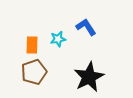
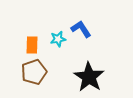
blue L-shape: moved 5 px left, 2 px down
black star: rotated 12 degrees counterclockwise
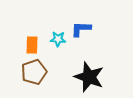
blue L-shape: rotated 55 degrees counterclockwise
cyan star: rotated 14 degrees clockwise
black star: rotated 12 degrees counterclockwise
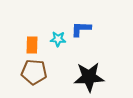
brown pentagon: rotated 25 degrees clockwise
black star: rotated 24 degrees counterclockwise
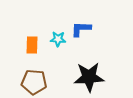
brown pentagon: moved 10 px down
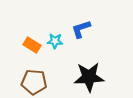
blue L-shape: rotated 20 degrees counterclockwise
cyan star: moved 3 px left, 2 px down
orange rectangle: rotated 60 degrees counterclockwise
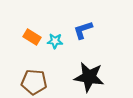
blue L-shape: moved 2 px right, 1 px down
orange rectangle: moved 8 px up
black star: rotated 12 degrees clockwise
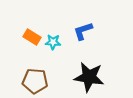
blue L-shape: moved 1 px down
cyan star: moved 2 px left, 1 px down
brown pentagon: moved 1 px right, 1 px up
